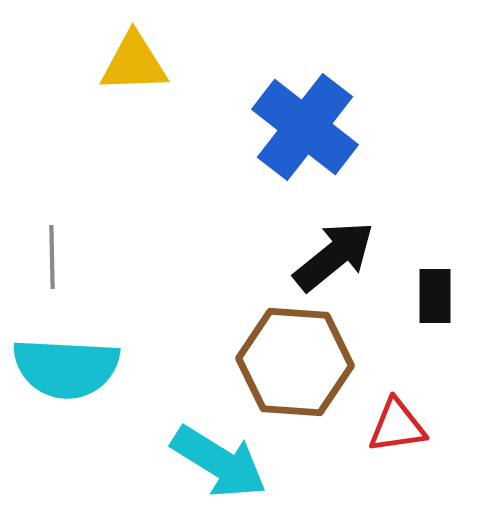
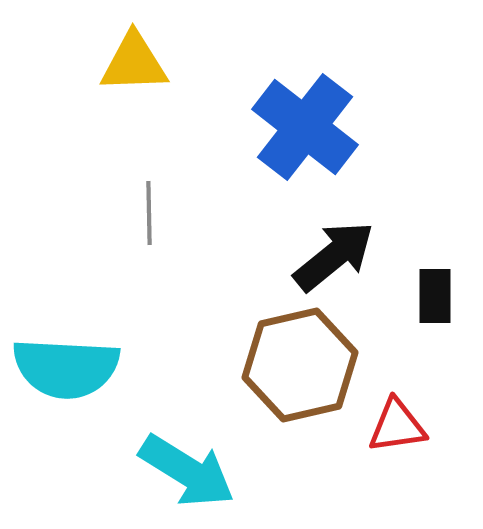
gray line: moved 97 px right, 44 px up
brown hexagon: moved 5 px right, 3 px down; rotated 17 degrees counterclockwise
cyan arrow: moved 32 px left, 9 px down
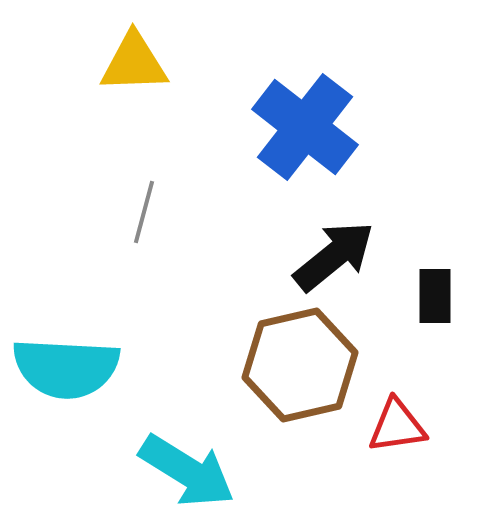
gray line: moved 5 px left, 1 px up; rotated 16 degrees clockwise
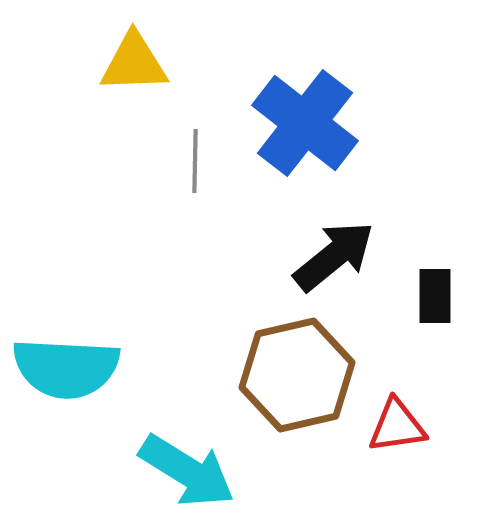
blue cross: moved 4 px up
gray line: moved 51 px right, 51 px up; rotated 14 degrees counterclockwise
brown hexagon: moved 3 px left, 10 px down
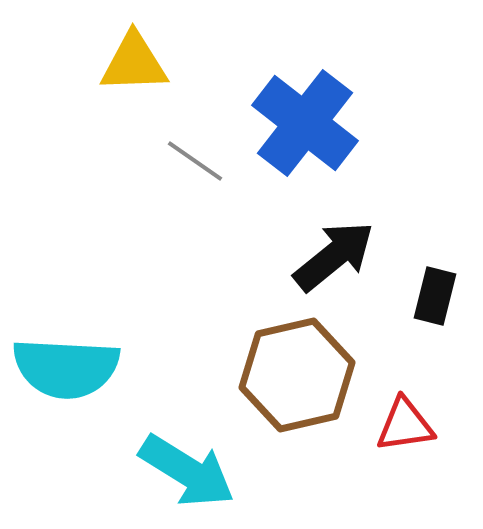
gray line: rotated 56 degrees counterclockwise
black rectangle: rotated 14 degrees clockwise
red triangle: moved 8 px right, 1 px up
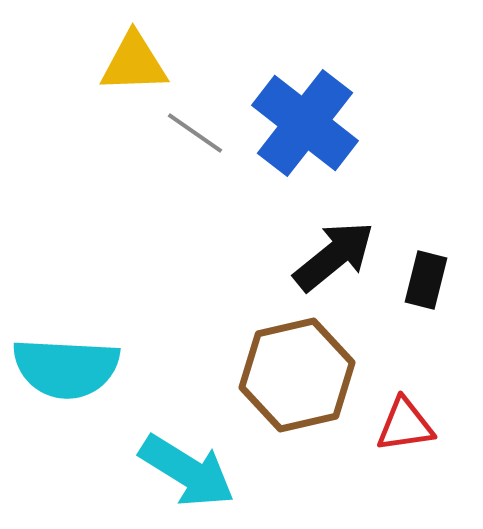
gray line: moved 28 px up
black rectangle: moved 9 px left, 16 px up
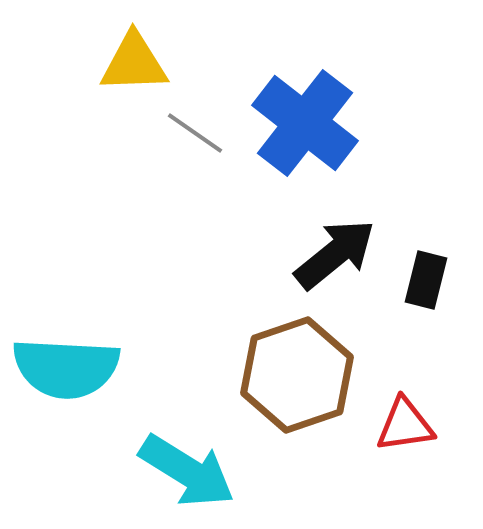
black arrow: moved 1 px right, 2 px up
brown hexagon: rotated 6 degrees counterclockwise
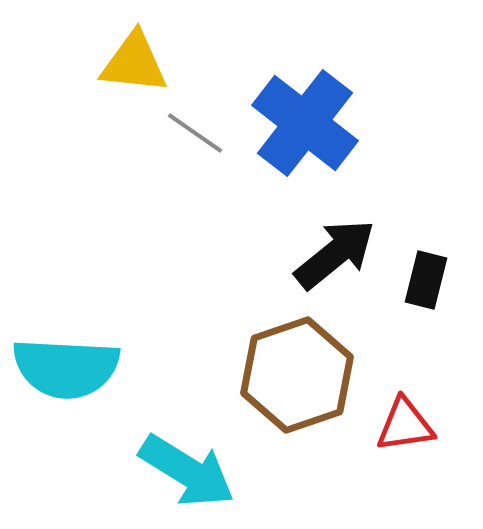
yellow triangle: rotated 8 degrees clockwise
